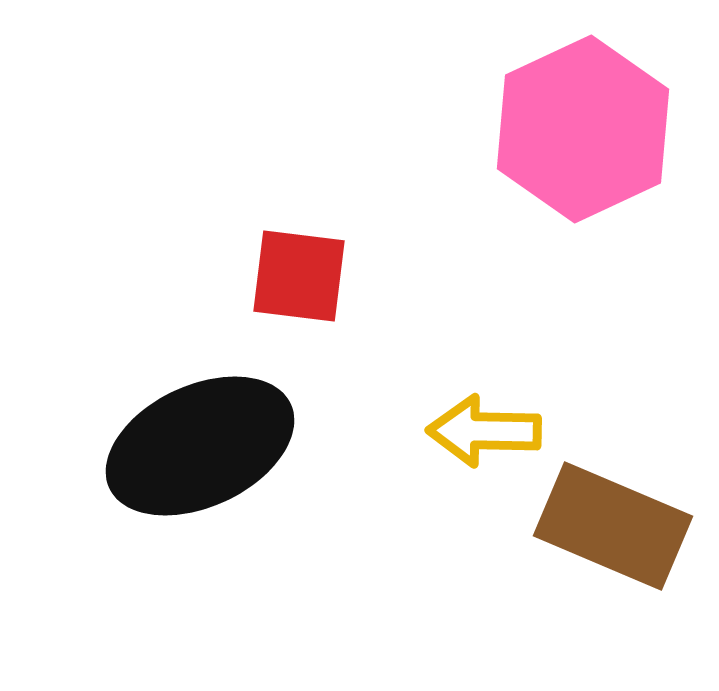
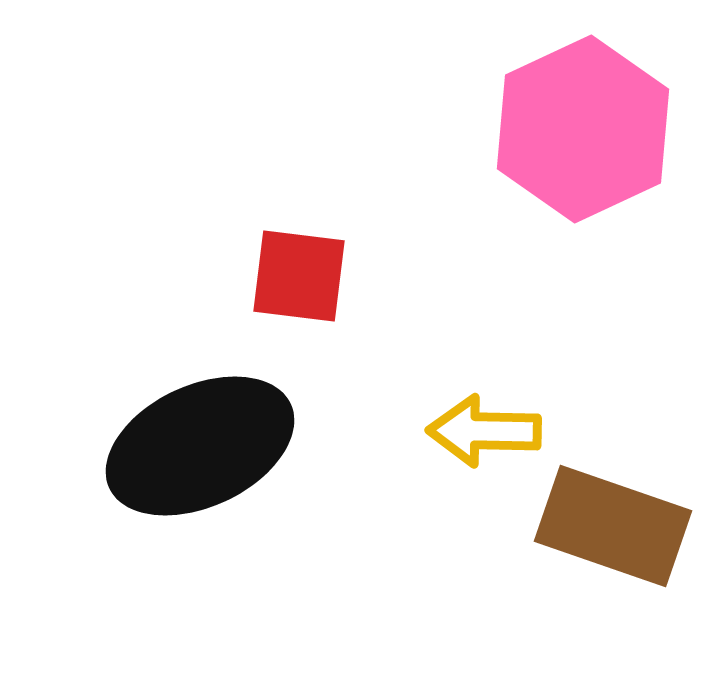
brown rectangle: rotated 4 degrees counterclockwise
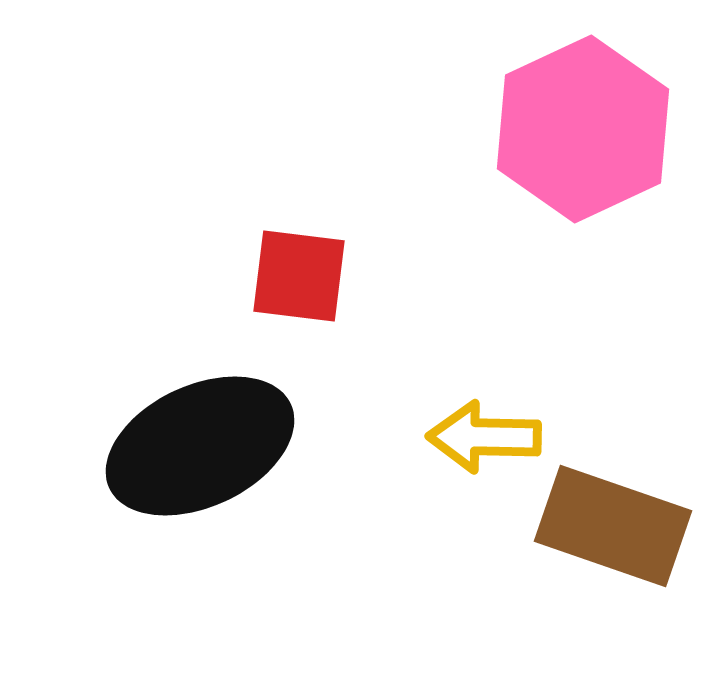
yellow arrow: moved 6 px down
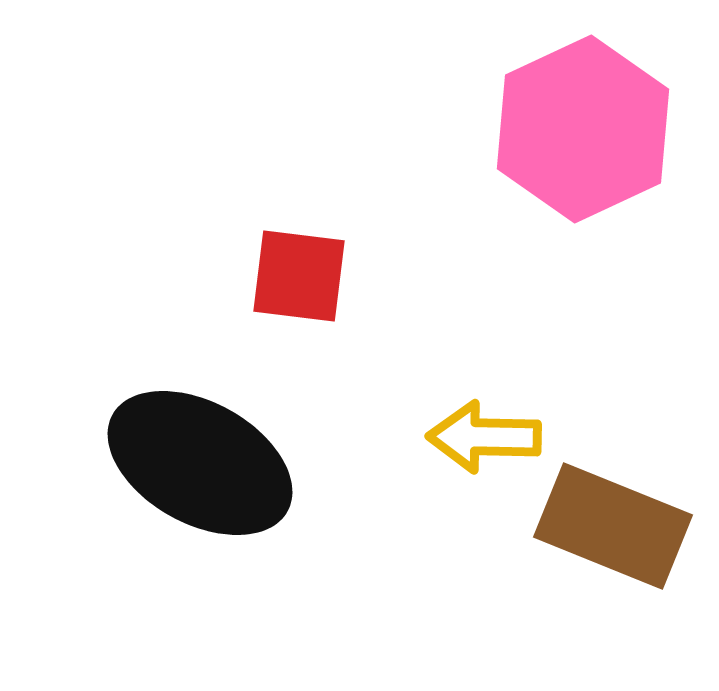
black ellipse: moved 17 px down; rotated 54 degrees clockwise
brown rectangle: rotated 3 degrees clockwise
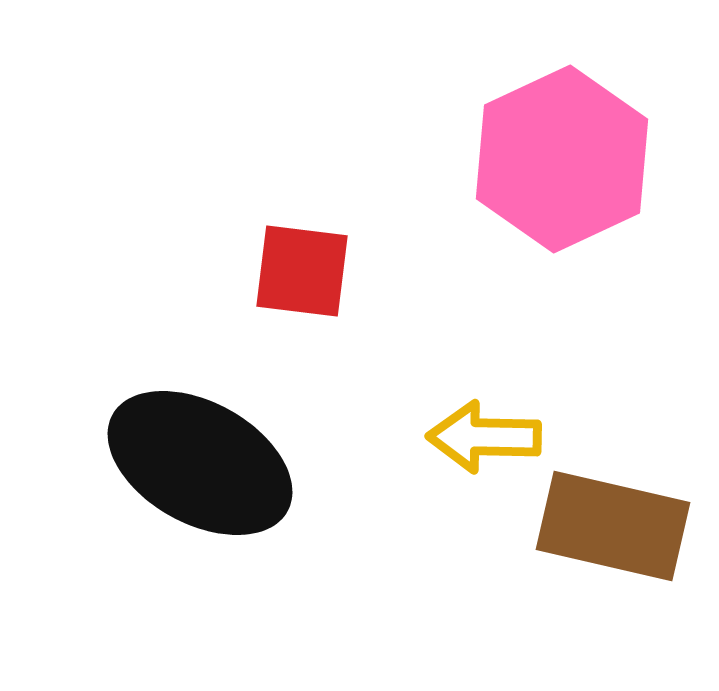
pink hexagon: moved 21 px left, 30 px down
red square: moved 3 px right, 5 px up
brown rectangle: rotated 9 degrees counterclockwise
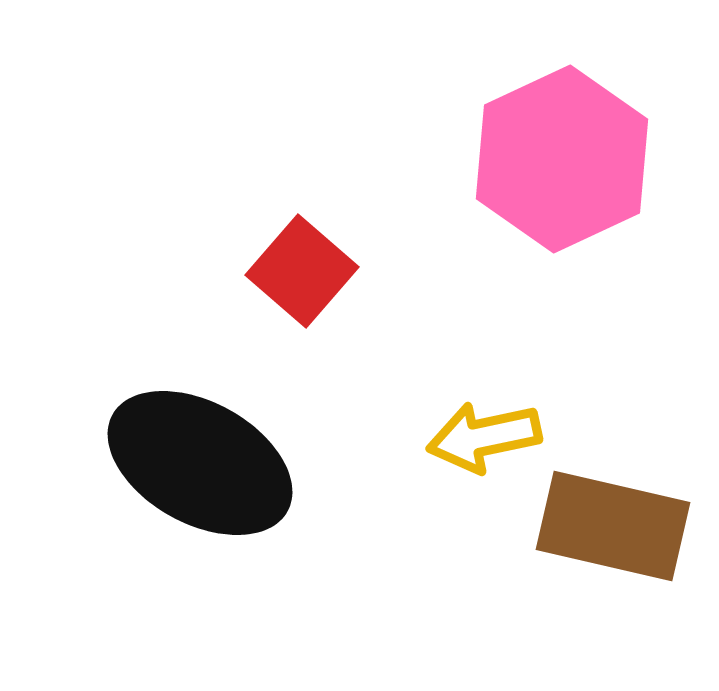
red square: rotated 34 degrees clockwise
yellow arrow: rotated 13 degrees counterclockwise
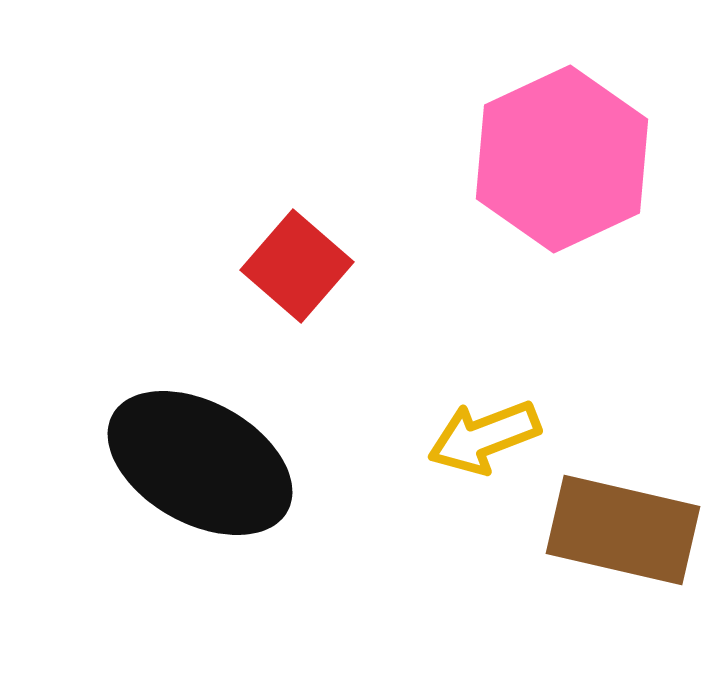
red square: moved 5 px left, 5 px up
yellow arrow: rotated 9 degrees counterclockwise
brown rectangle: moved 10 px right, 4 px down
